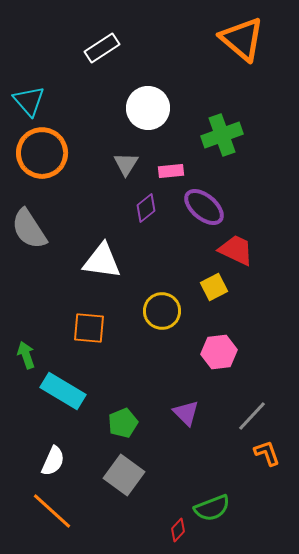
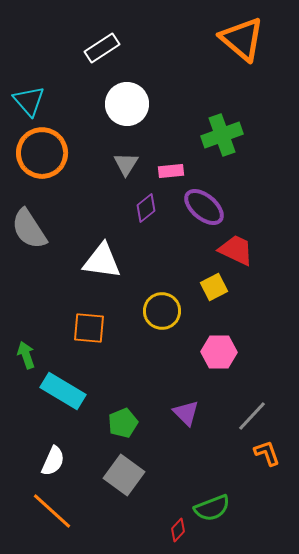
white circle: moved 21 px left, 4 px up
pink hexagon: rotated 8 degrees clockwise
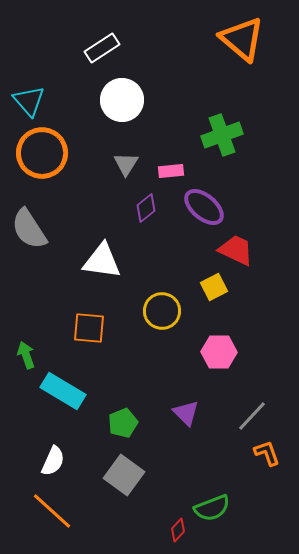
white circle: moved 5 px left, 4 px up
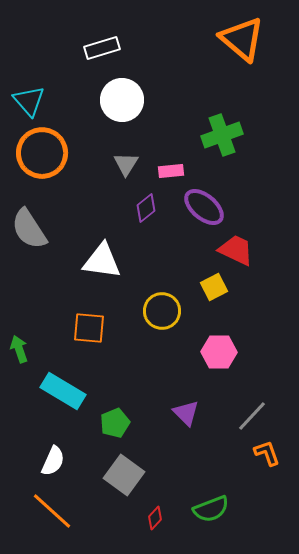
white rectangle: rotated 16 degrees clockwise
green arrow: moved 7 px left, 6 px up
green pentagon: moved 8 px left
green semicircle: moved 1 px left, 1 px down
red diamond: moved 23 px left, 12 px up
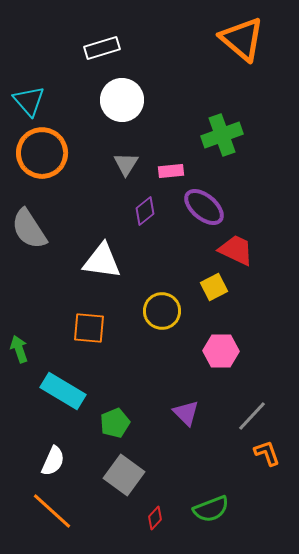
purple diamond: moved 1 px left, 3 px down
pink hexagon: moved 2 px right, 1 px up
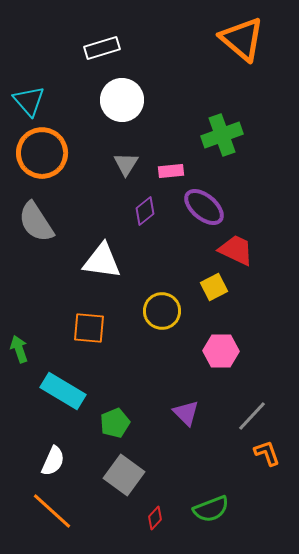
gray semicircle: moved 7 px right, 7 px up
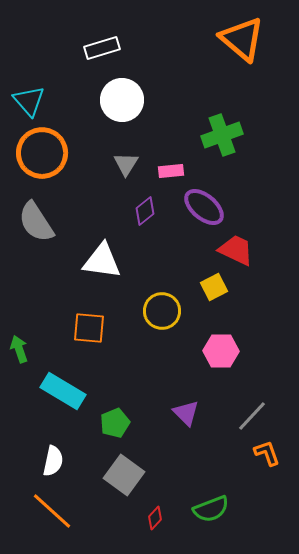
white semicircle: rotated 12 degrees counterclockwise
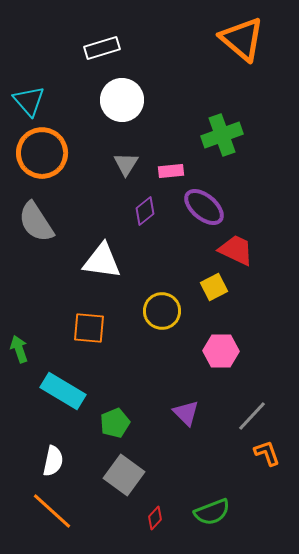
green semicircle: moved 1 px right, 3 px down
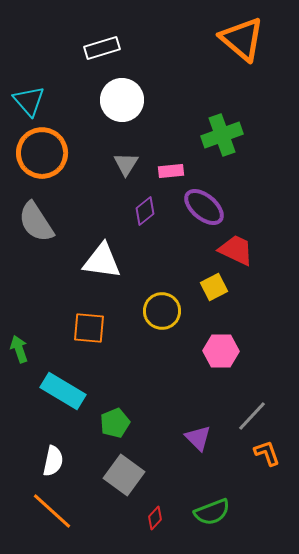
purple triangle: moved 12 px right, 25 px down
